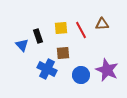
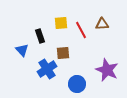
yellow square: moved 5 px up
black rectangle: moved 2 px right
blue triangle: moved 5 px down
blue cross: rotated 30 degrees clockwise
blue circle: moved 4 px left, 9 px down
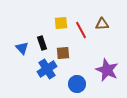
black rectangle: moved 2 px right, 7 px down
blue triangle: moved 2 px up
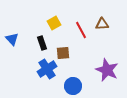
yellow square: moved 7 px left; rotated 24 degrees counterclockwise
blue triangle: moved 10 px left, 9 px up
blue circle: moved 4 px left, 2 px down
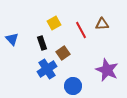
brown square: rotated 32 degrees counterclockwise
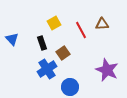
blue circle: moved 3 px left, 1 px down
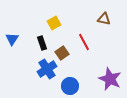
brown triangle: moved 2 px right, 5 px up; rotated 16 degrees clockwise
red line: moved 3 px right, 12 px down
blue triangle: rotated 16 degrees clockwise
brown square: moved 1 px left
purple star: moved 3 px right, 9 px down
blue circle: moved 1 px up
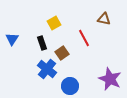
red line: moved 4 px up
blue cross: rotated 18 degrees counterclockwise
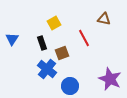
brown square: rotated 16 degrees clockwise
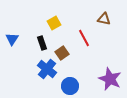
brown square: rotated 16 degrees counterclockwise
